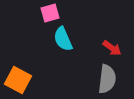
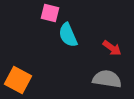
pink square: rotated 30 degrees clockwise
cyan semicircle: moved 5 px right, 4 px up
gray semicircle: rotated 88 degrees counterclockwise
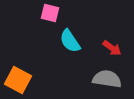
cyan semicircle: moved 2 px right, 6 px down; rotated 10 degrees counterclockwise
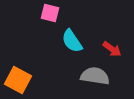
cyan semicircle: moved 2 px right
red arrow: moved 1 px down
gray semicircle: moved 12 px left, 3 px up
